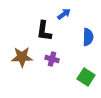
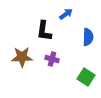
blue arrow: moved 2 px right
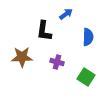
purple cross: moved 5 px right, 3 px down
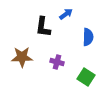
black L-shape: moved 1 px left, 4 px up
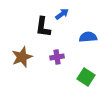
blue arrow: moved 4 px left
blue semicircle: rotated 96 degrees counterclockwise
brown star: rotated 20 degrees counterclockwise
purple cross: moved 5 px up; rotated 24 degrees counterclockwise
